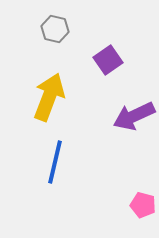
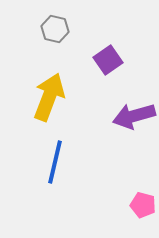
purple arrow: rotated 9 degrees clockwise
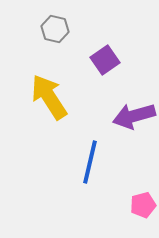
purple square: moved 3 px left
yellow arrow: rotated 54 degrees counterclockwise
blue line: moved 35 px right
pink pentagon: rotated 30 degrees counterclockwise
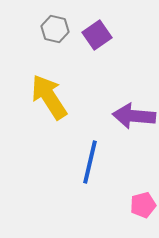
purple square: moved 8 px left, 25 px up
purple arrow: rotated 21 degrees clockwise
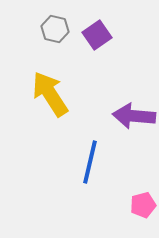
yellow arrow: moved 1 px right, 3 px up
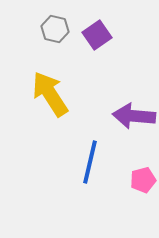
pink pentagon: moved 25 px up
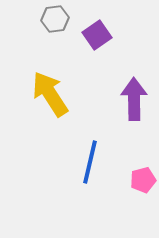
gray hexagon: moved 10 px up; rotated 20 degrees counterclockwise
purple arrow: moved 17 px up; rotated 84 degrees clockwise
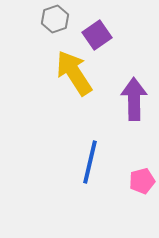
gray hexagon: rotated 12 degrees counterclockwise
yellow arrow: moved 24 px right, 21 px up
pink pentagon: moved 1 px left, 1 px down
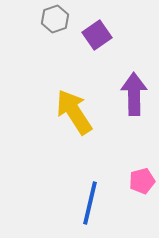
yellow arrow: moved 39 px down
purple arrow: moved 5 px up
blue line: moved 41 px down
